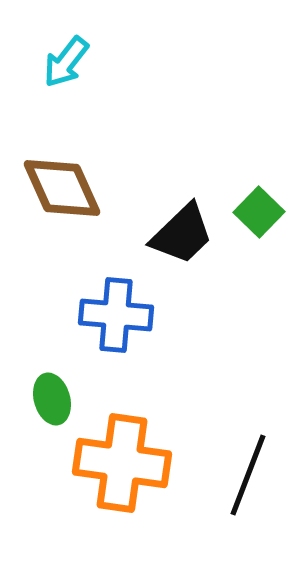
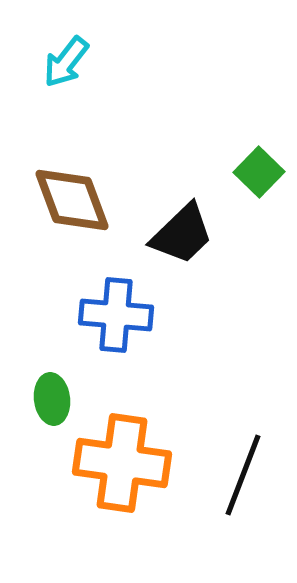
brown diamond: moved 10 px right, 12 px down; rotated 4 degrees clockwise
green square: moved 40 px up
green ellipse: rotated 9 degrees clockwise
black line: moved 5 px left
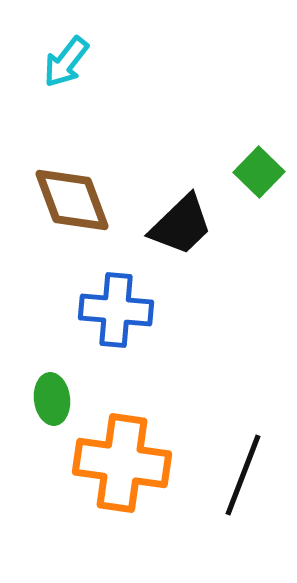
black trapezoid: moved 1 px left, 9 px up
blue cross: moved 5 px up
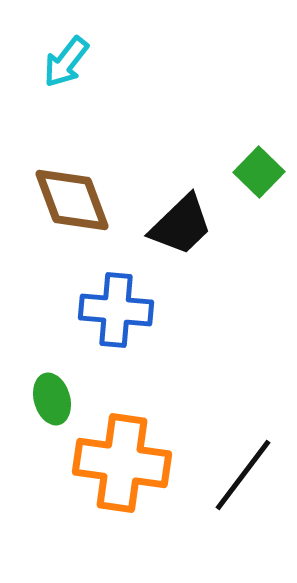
green ellipse: rotated 9 degrees counterclockwise
black line: rotated 16 degrees clockwise
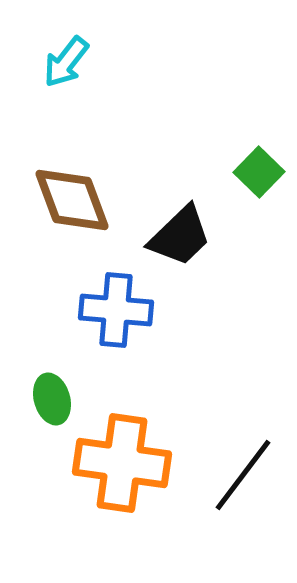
black trapezoid: moved 1 px left, 11 px down
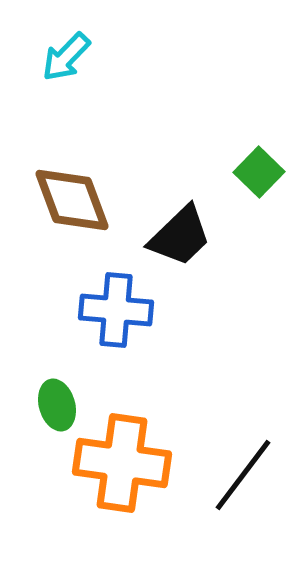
cyan arrow: moved 5 px up; rotated 6 degrees clockwise
green ellipse: moved 5 px right, 6 px down
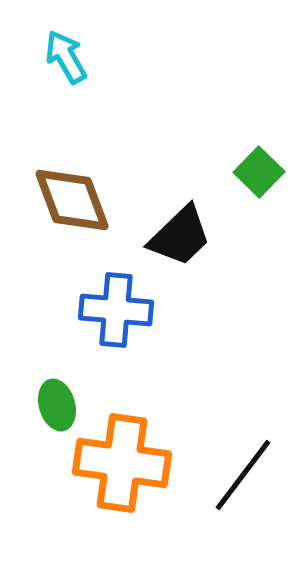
cyan arrow: rotated 106 degrees clockwise
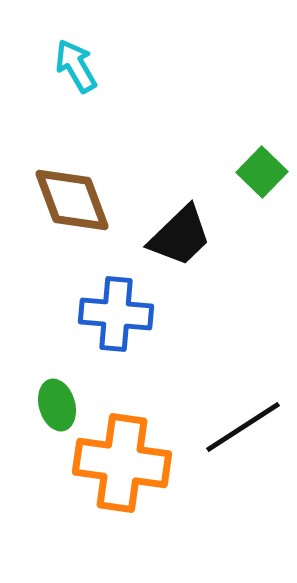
cyan arrow: moved 10 px right, 9 px down
green square: moved 3 px right
blue cross: moved 4 px down
black line: moved 48 px up; rotated 20 degrees clockwise
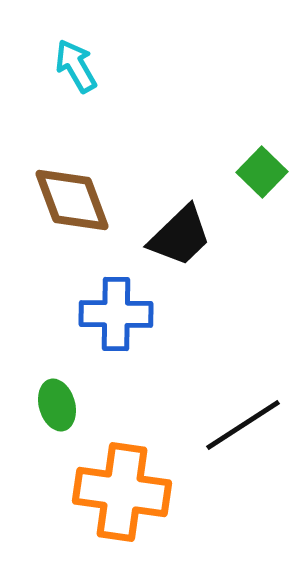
blue cross: rotated 4 degrees counterclockwise
black line: moved 2 px up
orange cross: moved 29 px down
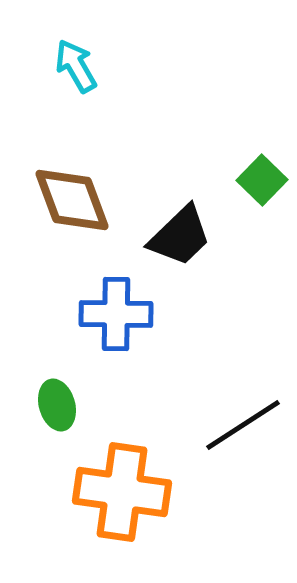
green square: moved 8 px down
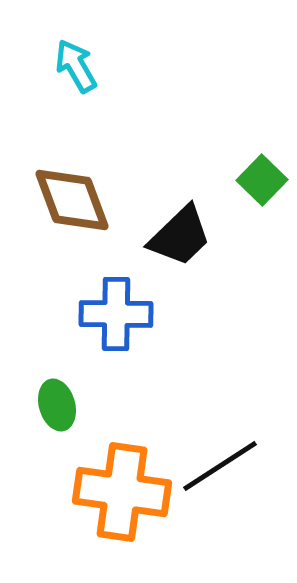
black line: moved 23 px left, 41 px down
